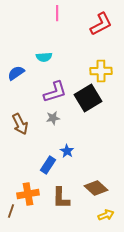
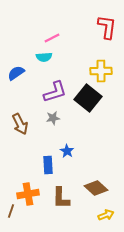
pink line: moved 5 px left, 25 px down; rotated 63 degrees clockwise
red L-shape: moved 6 px right, 3 px down; rotated 55 degrees counterclockwise
black square: rotated 20 degrees counterclockwise
blue rectangle: rotated 36 degrees counterclockwise
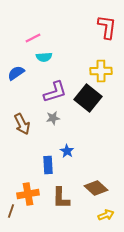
pink line: moved 19 px left
brown arrow: moved 2 px right
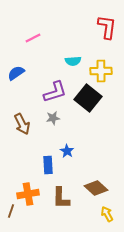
cyan semicircle: moved 29 px right, 4 px down
yellow arrow: moved 1 px right, 1 px up; rotated 98 degrees counterclockwise
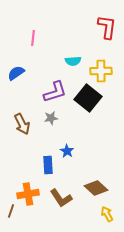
pink line: rotated 56 degrees counterclockwise
gray star: moved 2 px left
brown L-shape: rotated 35 degrees counterclockwise
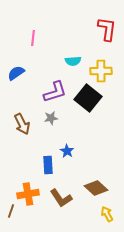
red L-shape: moved 2 px down
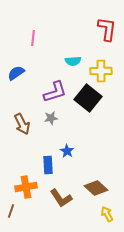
orange cross: moved 2 px left, 7 px up
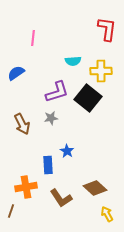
purple L-shape: moved 2 px right
brown diamond: moved 1 px left
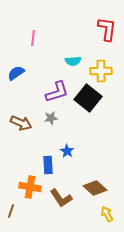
brown arrow: moved 1 px left, 1 px up; rotated 40 degrees counterclockwise
orange cross: moved 4 px right; rotated 20 degrees clockwise
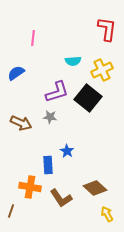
yellow cross: moved 1 px right, 1 px up; rotated 25 degrees counterclockwise
gray star: moved 1 px left, 1 px up; rotated 16 degrees clockwise
